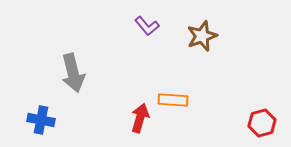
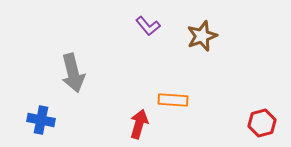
purple L-shape: moved 1 px right
red arrow: moved 1 px left, 6 px down
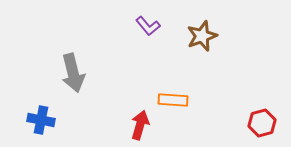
red arrow: moved 1 px right, 1 px down
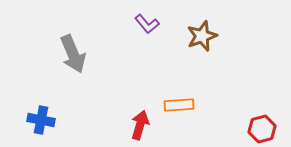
purple L-shape: moved 1 px left, 2 px up
gray arrow: moved 19 px up; rotated 9 degrees counterclockwise
orange rectangle: moved 6 px right, 5 px down; rotated 8 degrees counterclockwise
red hexagon: moved 6 px down
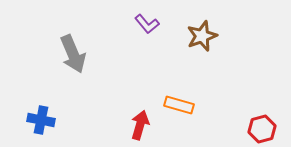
orange rectangle: rotated 20 degrees clockwise
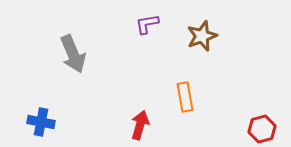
purple L-shape: rotated 120 degrees clockwise
orange rectangle: moved 6 px right, 8 px up; rotated 64 degrees clockwise
blue cross: moved 2 px down
